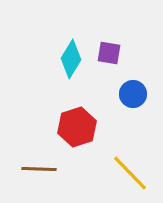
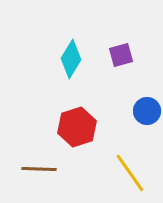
purple square: moved 12 px right, 2 px down; rotated 25 degrees counterclockwise
blue circle: moved 14 px right, 17 px down
yellow line: rotated 9 degrees clockwise
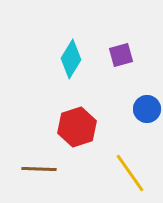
blue circle: moved 2 px up
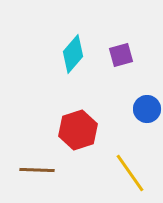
cyan diamond: moved 2 px right, 5 px up; rotated 9 degrees clockwise
red hexagon: moved 1 px right, 3 px down
brown line: moved 2 px left, 1 px down
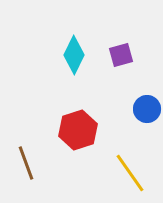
cyan diamond: moved 1 px right, 1 px down; rotated 15 degrees counterclockwise
brown line: moved 11 px left, 7 px up; rotated 68 degrees clockwise
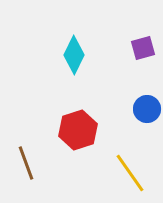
purple square: moved 22 px right, 7 px up
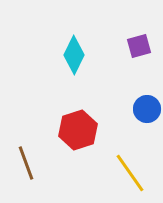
purple square: moved 4 px left, 2 px up
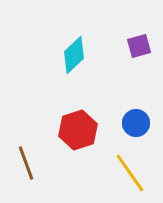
cyan diamond: rotated 21 degrees clockwise
blue circle: moved 11 px left, 14 px down
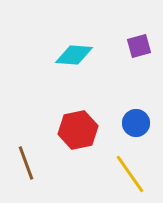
cyan diamond: rotated 48 degrees clockwise
red hexagon: rotated 6 degrees clockwise
yellow line: moved 1 px down
